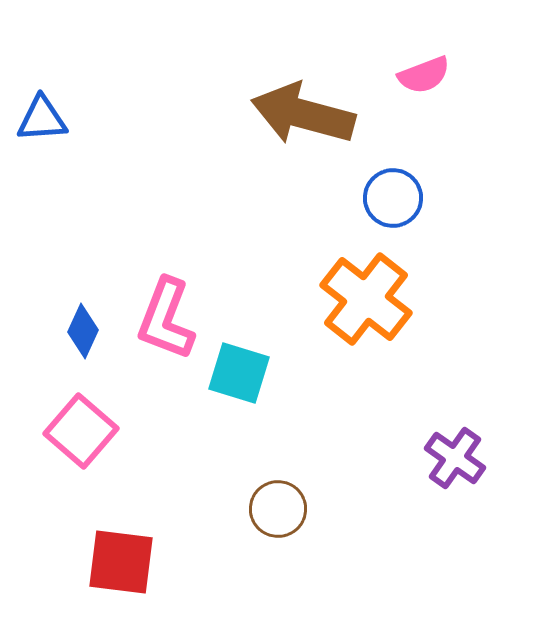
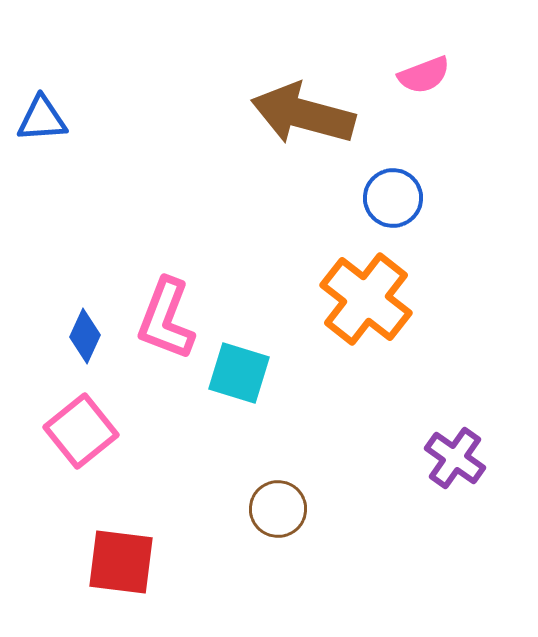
blue diamond: moved 2 px right, 5 px down
pink square: rotated 10 degrees clockwise
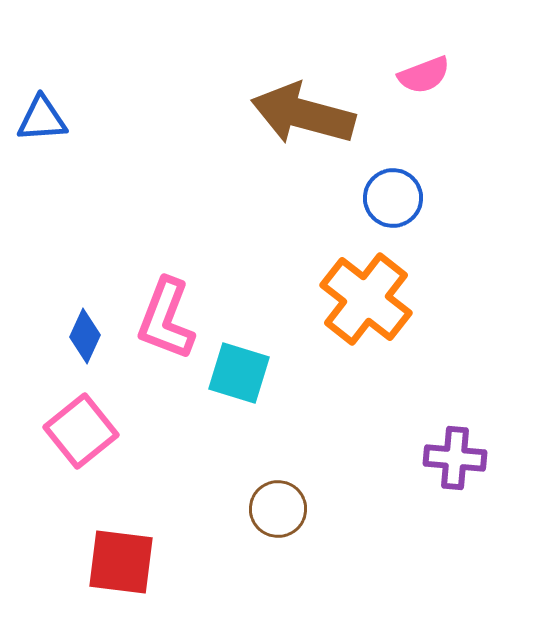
purple cross: rotated 30 degrees counterclockwise
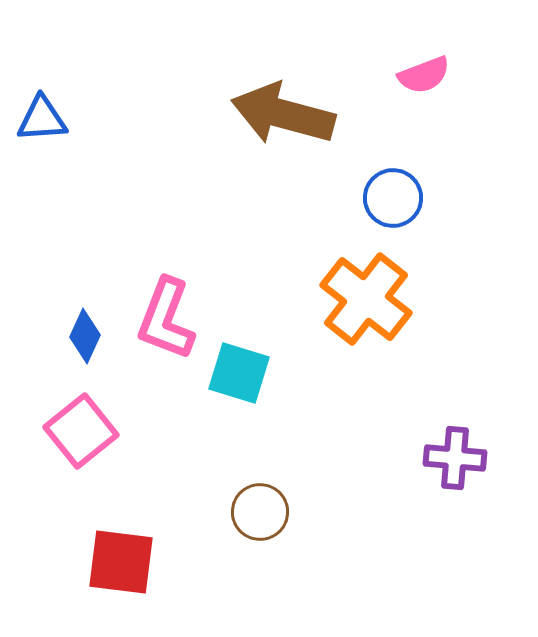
brown arrow: moved 20 px left
brown circle: moved 18 px left, 3 px down
